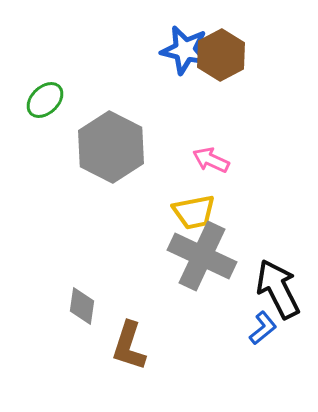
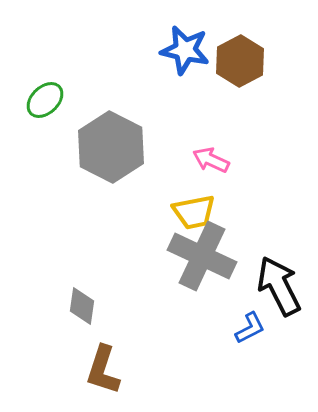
brown hexagon: moved 19 px right, 6 px down
black arrow: moved 1 px right, 3 px up
blue L-shape: moved 13 px left; rotated 12 degrees clockwise
brown L-shape: moved 26 px left, 24 px down
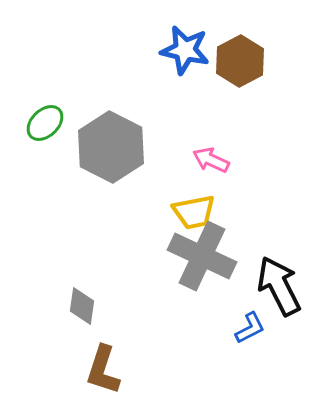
green ellipse: moved 23 px down
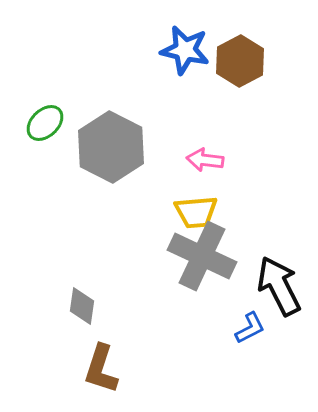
pink arrow: moved 6 px left; rotated 18 degrees counterclockwise
yellow trapezoid: moved 2 px right; rotated 6 degrees clockwise
brown L-shape: moved 2 px left, 1 px up
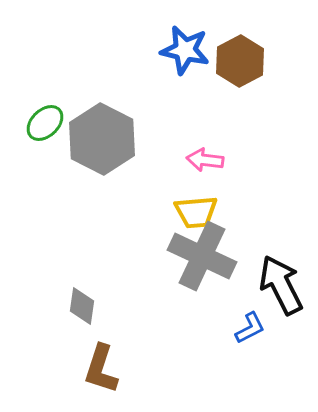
gray hexagon: moved 9 px left, 8 px up
black arrow: moved 2 px right, 1 px up
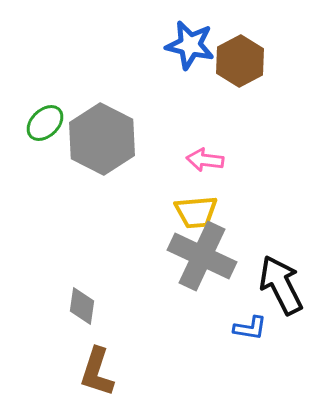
blue star: moved 5 px right, 5 px up
blue L-shape: rotated 36 degrees clockwise
brown L-shape: moved 4 px left, 3 px down
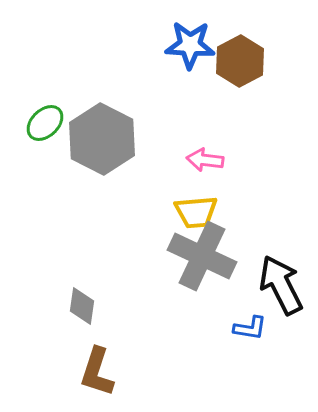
blue star: rotated 9 degrees counterclockwise
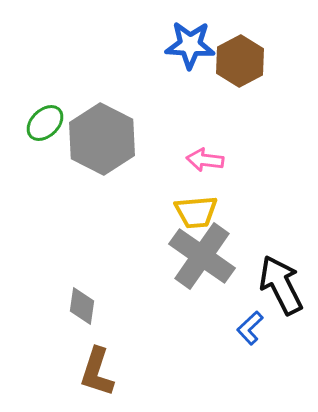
gray cross: rotated 10 degrees clockwise
blue L-shape: rotated 128 degrees clockwise
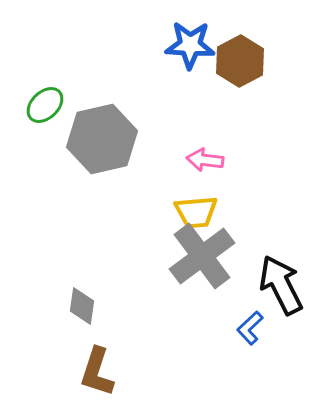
green ellipse: moved 18 px up
gray hexagon: rotated 20 degrees clockwise
gray cross: rotated 18 degrees clockwise
